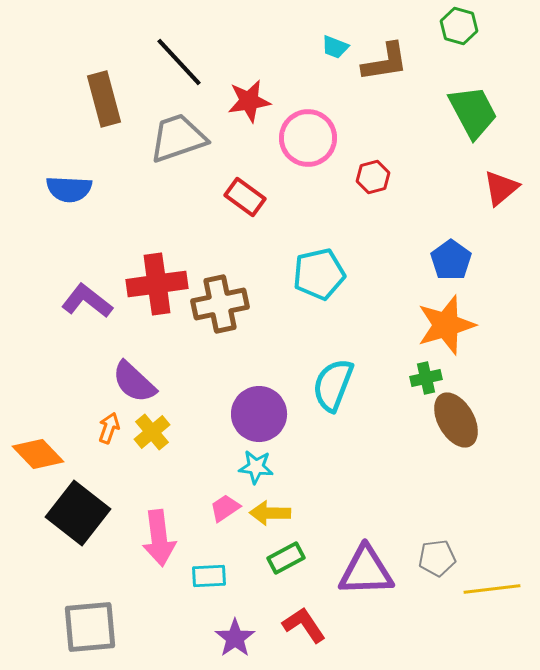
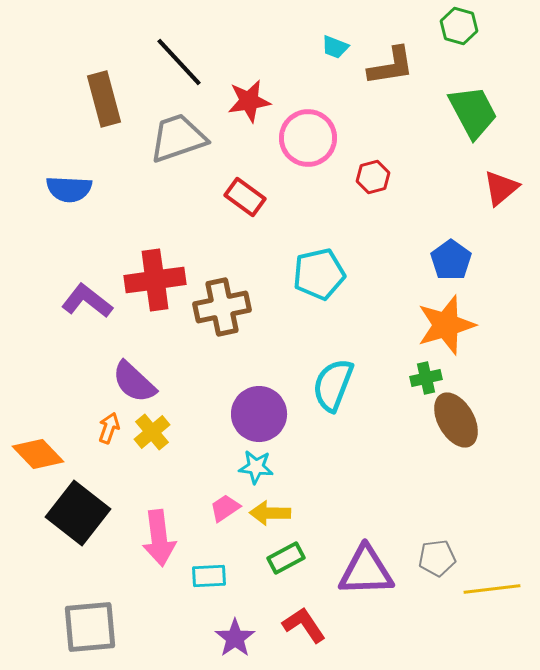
brown L-shape: moved 6 px right, 4 px down
red cross: moved 2 px left, 4 px up
brown cross: moved 2 px right, 3 px down
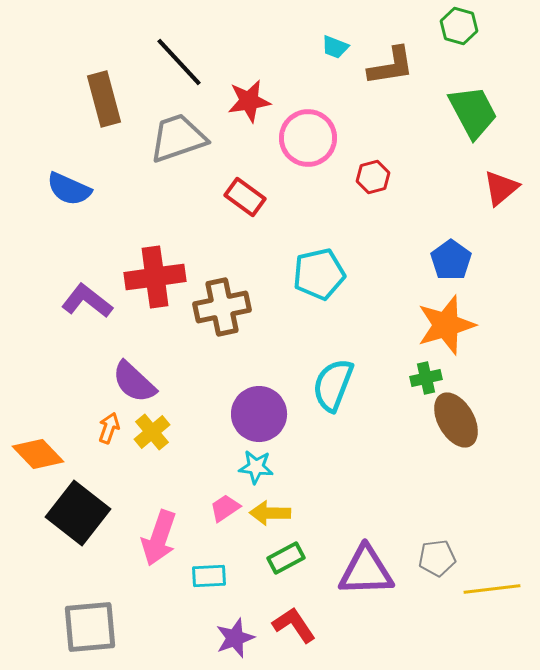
blue semicircle: rotated 21 degrees clockwise
red cross: moved 3 px up
pink arrow: rotated 26 degrees clockwise
red L-shape: moved 10 px left
purple star: rotated 15 degrees clockwise
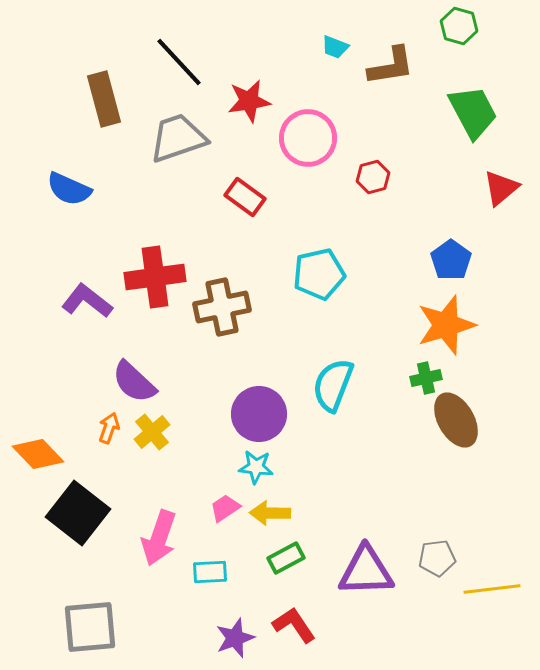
cyan rectangle: moved 1 px right, 4 px up
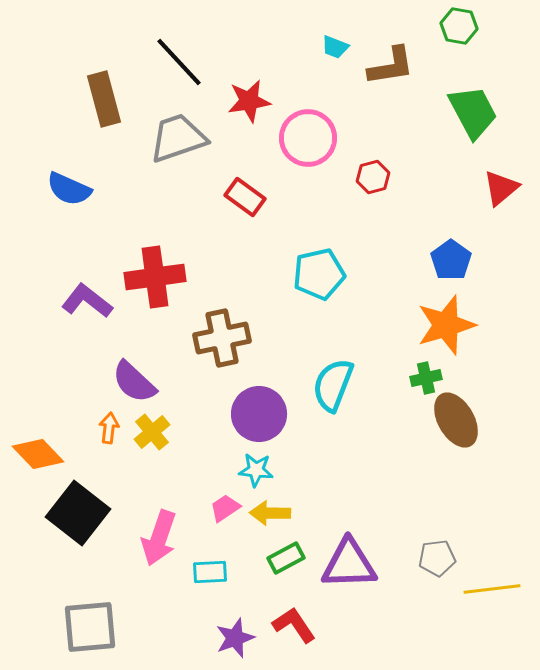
green hexagon: rotated 6 degrees counterclockwise
brown cross: moved 31 px down
orange arrow: rotated 12 degrees counterclockwise
cyan star: moved 3 px down
purple triangle: moved 17 px left, 7 px up
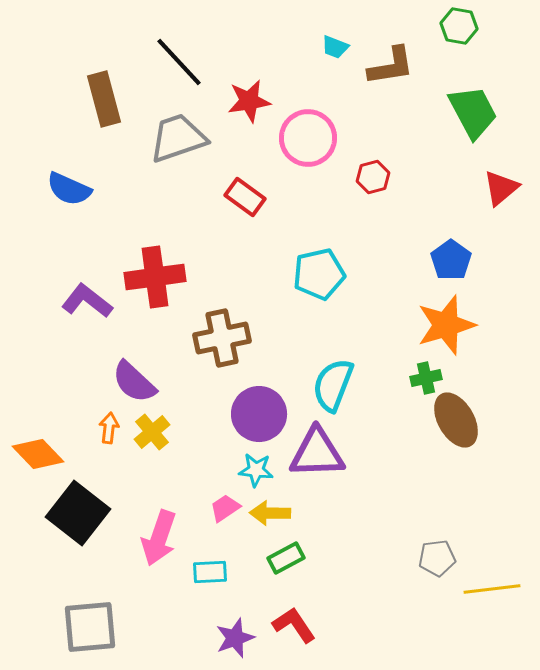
purple triangle: moved 32 px left, 111 px up
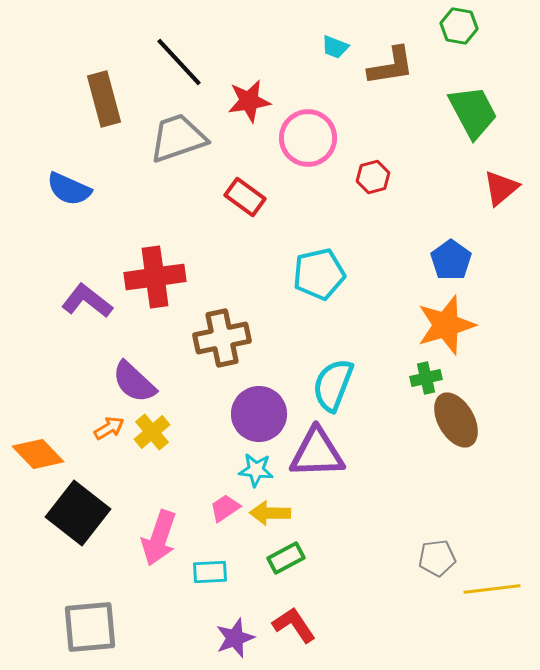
orange arrow: rotated 52 degrees clockwise
